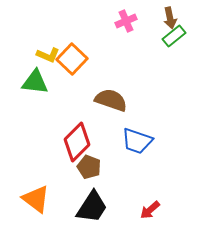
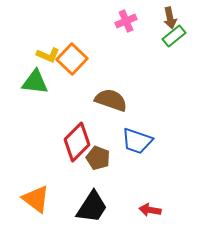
brown pentagon: moved 9 px right, 9 px up
red arrow: rotated 50 degrees clockwise
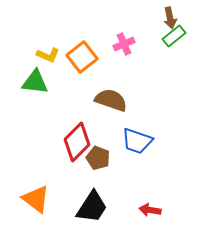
pink cross: moved 2 px left, 23 px down
orange square: moved 10 px right, 2 px up; rotated 8 degrees clockwise
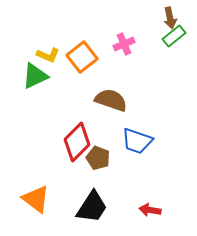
green triangle: moved 6 px up; rotated 32 degrees counterclockwise
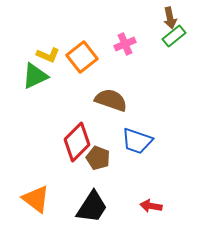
pink cross: moved 1 px right
red arrow: moved 1 px right, 4 px up
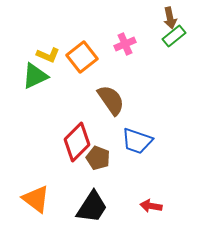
brown semicircle: rotated 36 degrees clockwise
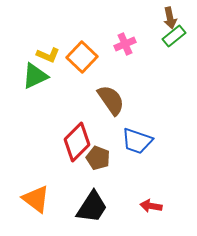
orange square: rotated 8 degrees counterclockwise
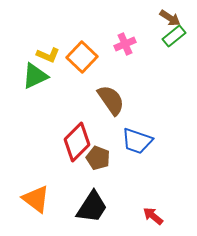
brown arrow: rotated 45 degrees counterclockwise
red arrow: moved 2 px right, 10 px down; rotated 30 degrees clockwise
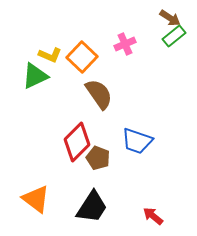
yellow L-shape: moved 2 px right
brown semicircle: moved 12 px left, 6 px up
